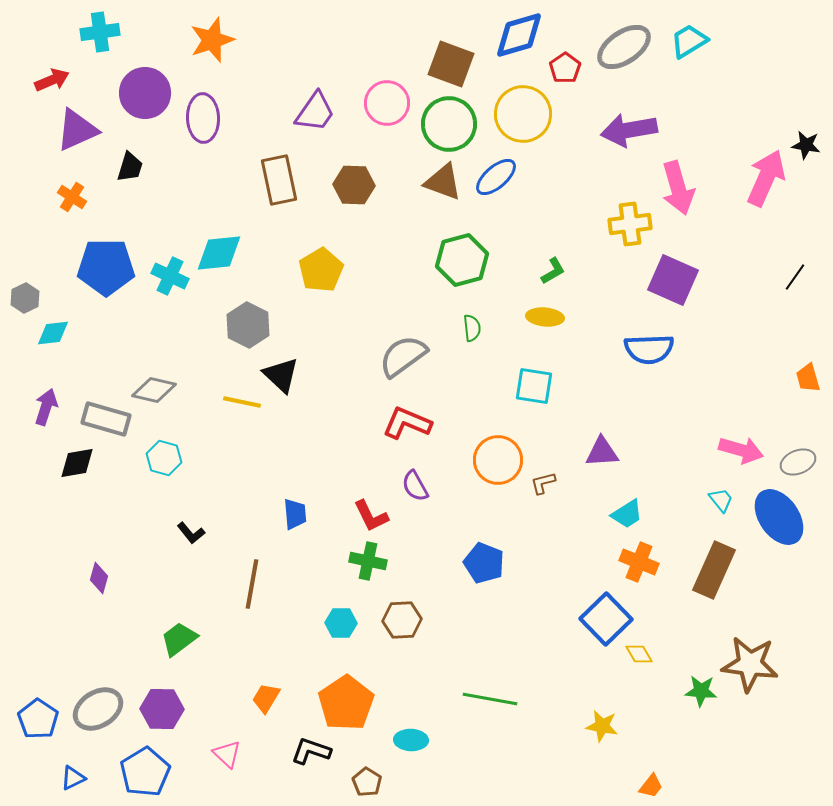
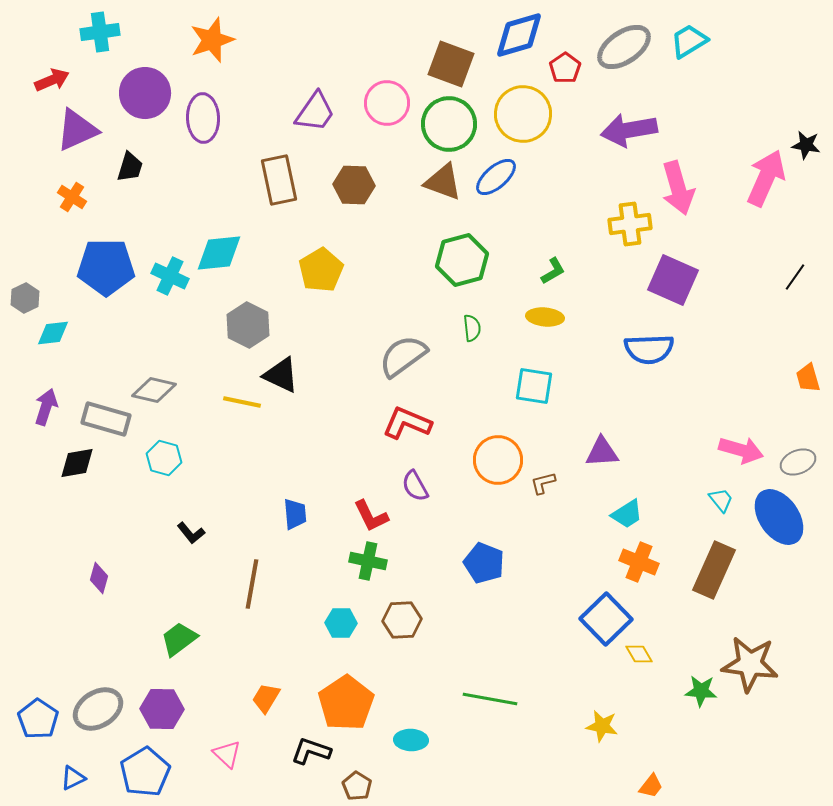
black triangle at (281, 375): rotated 18 degrees counterclockwise
brown pentagon at (367, 782): moved 10 px left, 4 px down
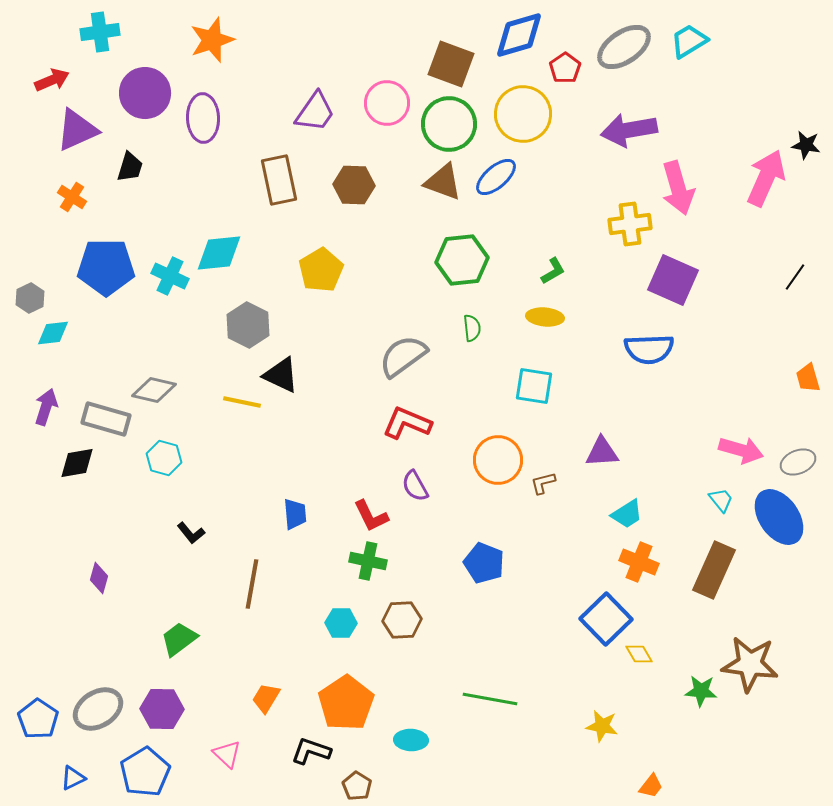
green hexagon at (462, 260): rotated 9 degrees clockwise
gray hexagon at (25, 298): moved 5 px right
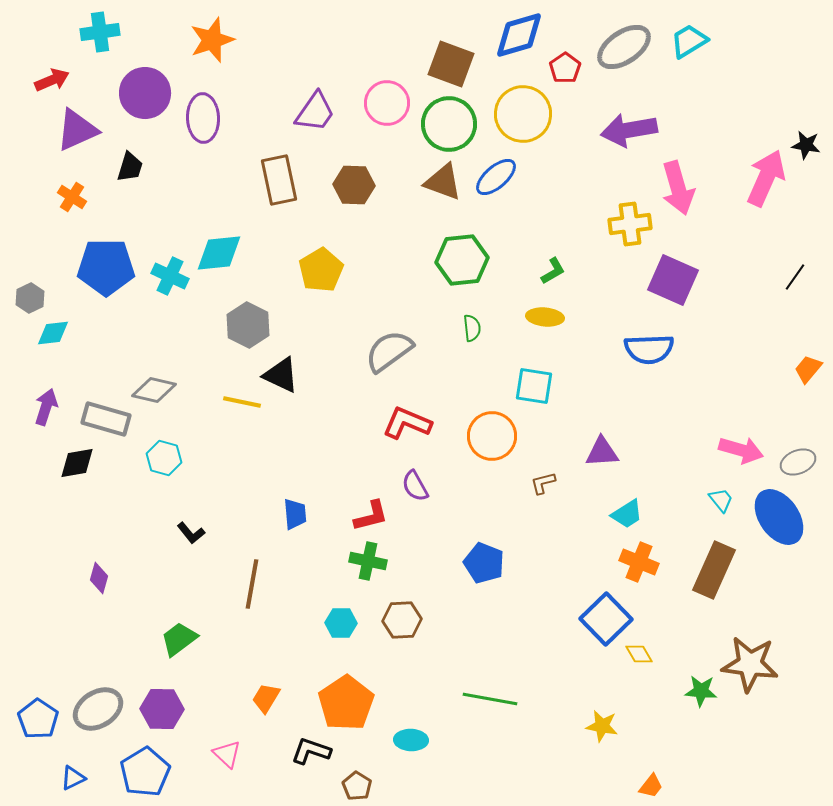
gray semicircle at (403, 356): moved 14 px left, 5 px up
orange trapezoid at (808, 378): moved 9 px up; rotated 56 degrees clockwise
orange circle at (498, 460): moved 6 px left, 24 px up
red L-shape at (371, 516): rotated 78 degrees counterclockwise
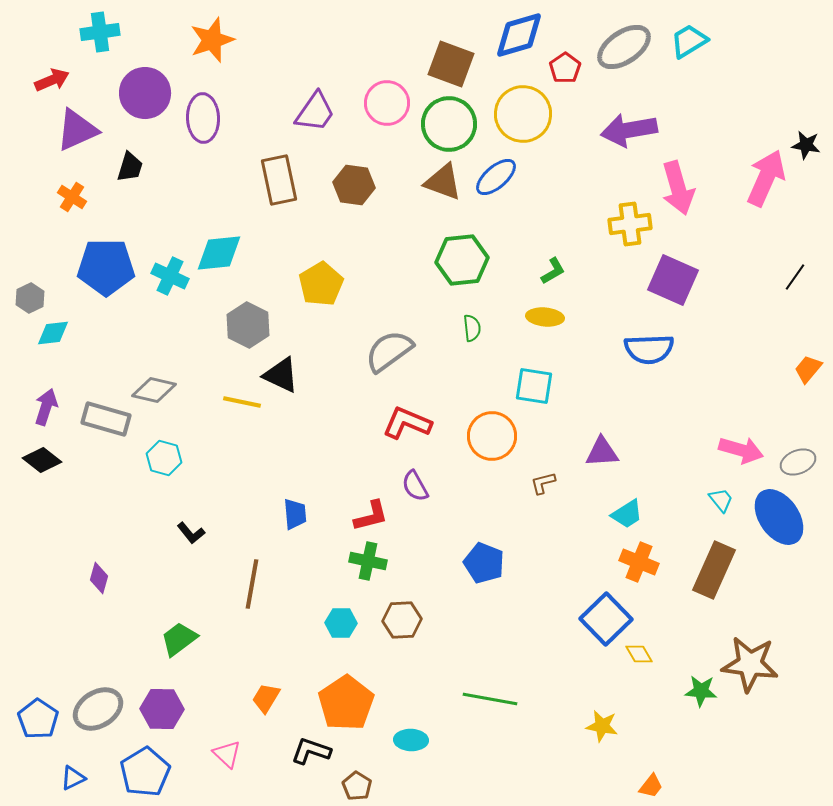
brown hexagon at (354, 185): rotated 6 degrees clockwise
yellow pentagon at (321, 270): moved 14 px down
black diamond at (77, 463): moved 35 px left, 3 px up; rotated 48 degrees clockwise
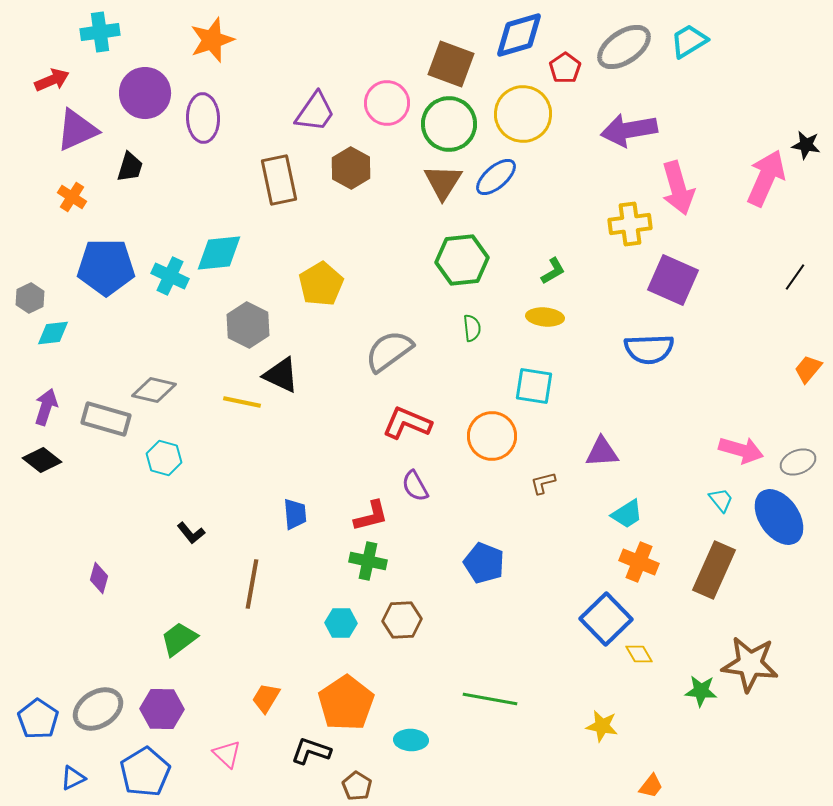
brown triangle at (443, 182): rotated 42 degrees clockwise
brown hexagon at (354, 185): moved 3 px left, 17 px up; rotated 21 degrees clockwise
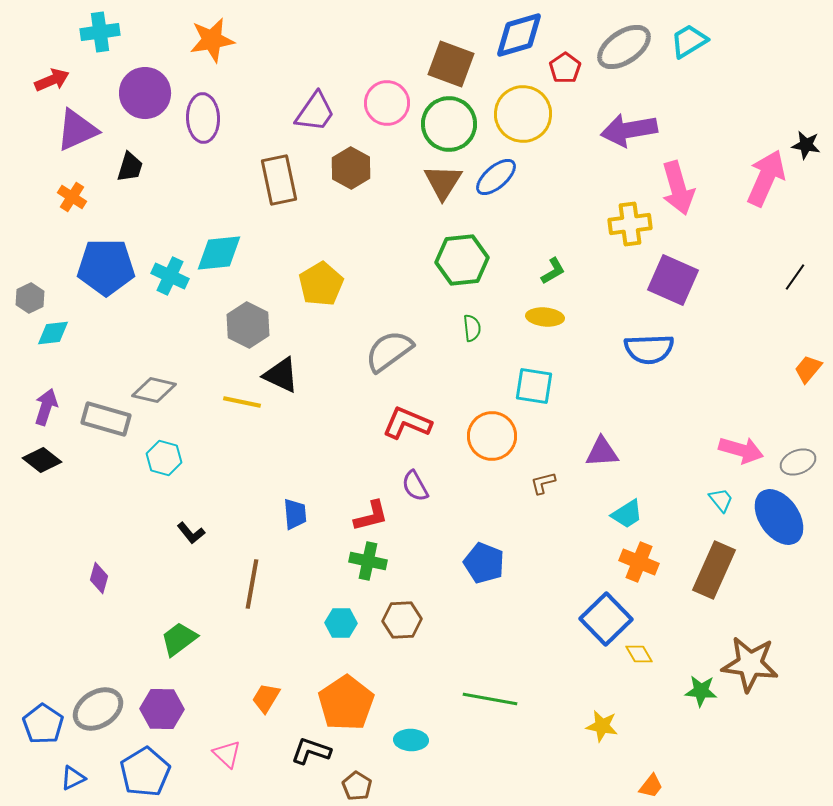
orange star at (212, 40): rotated 9 degrees clockwise
blue pentagon at (38, 719): moved 5 px right, 5 px down
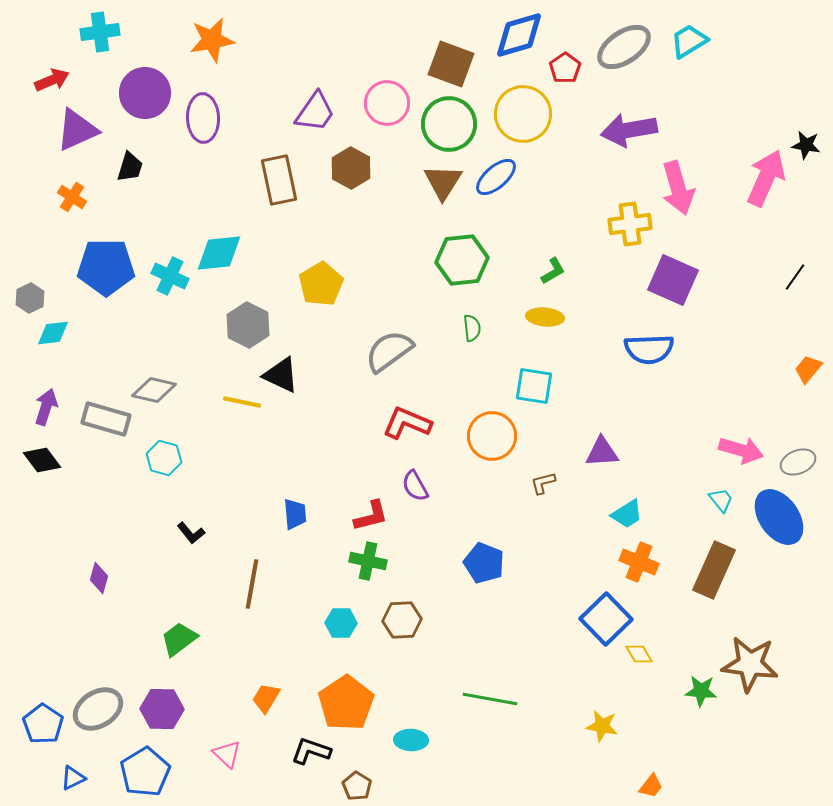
black diamond at (42, 460): rotated 15 degrees clockwise
